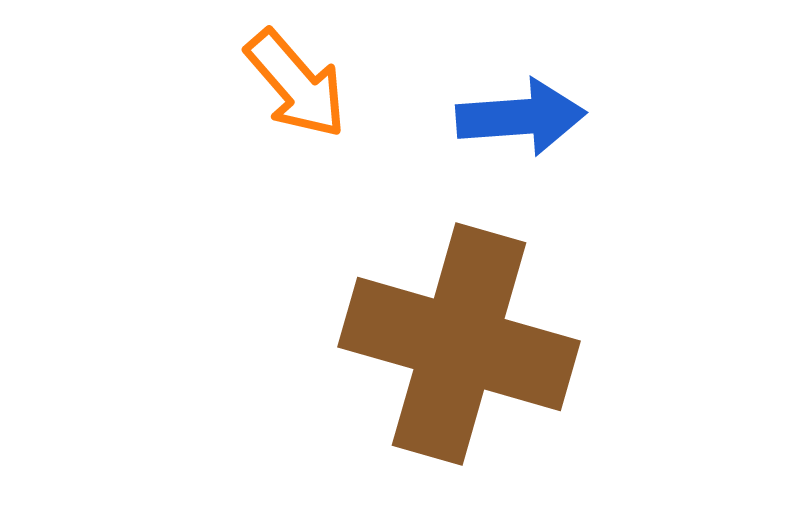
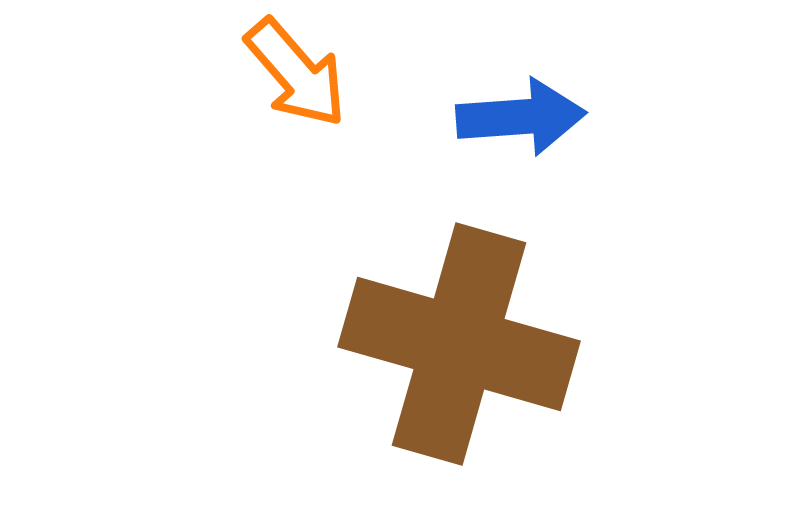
orange arrow: moved 11 px up
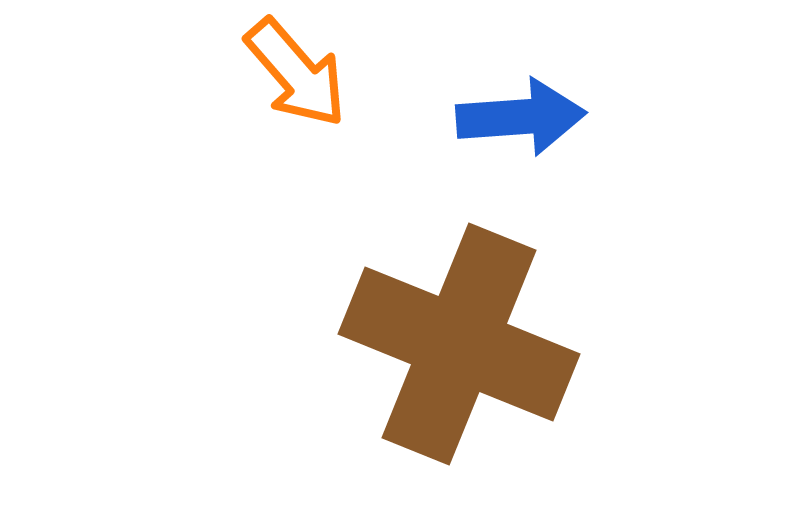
brown cross: rotated 6 degrees clockwise
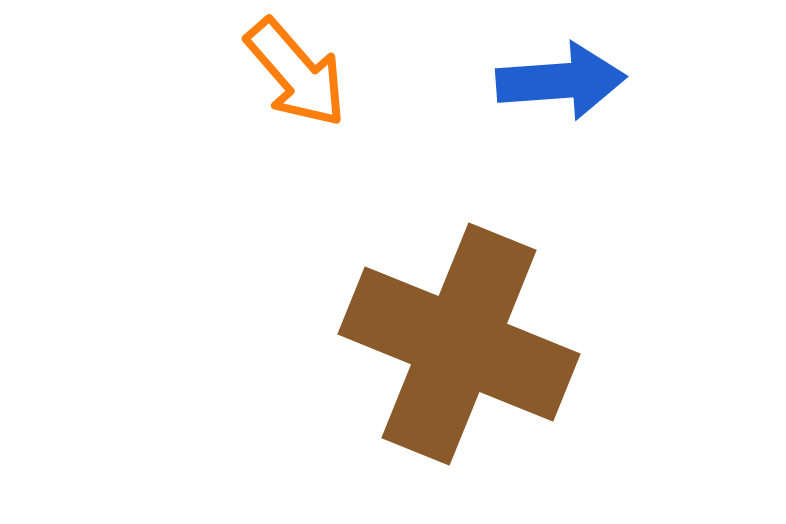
blue arrow: moved 40 px right, 36 px up
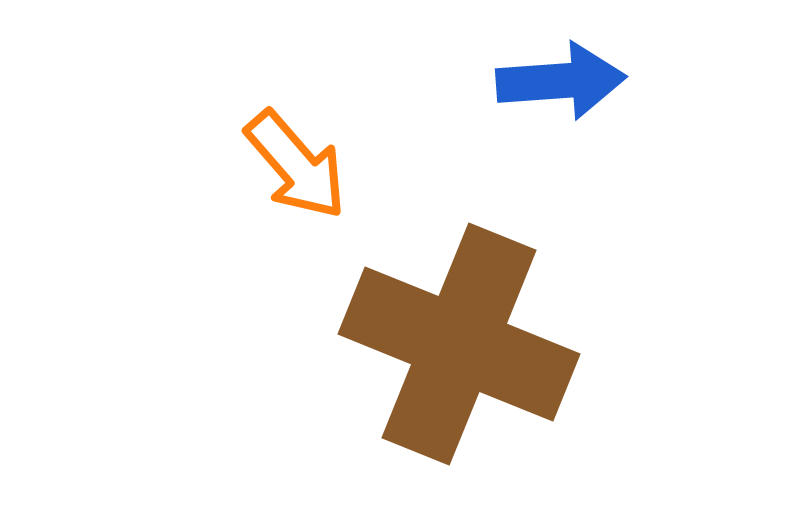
orange arrow: moved 92 px down
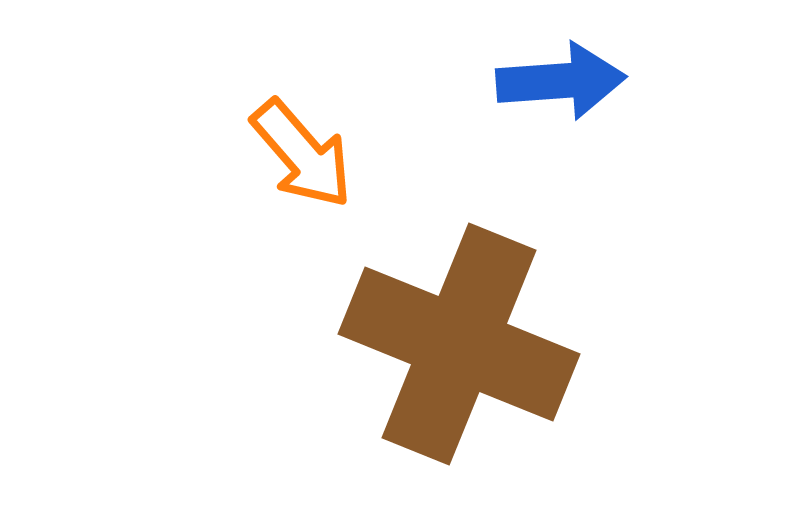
orange arrow: moved 6 px right, 11 px up
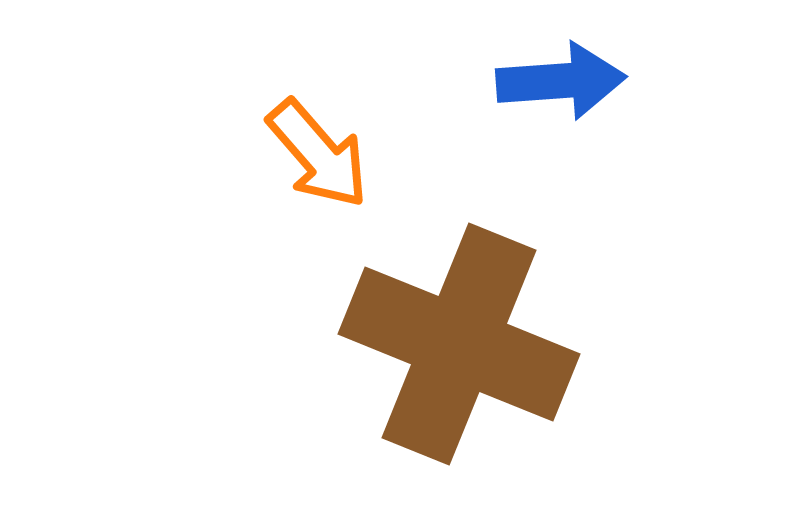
orange arrow: moved 16 px right
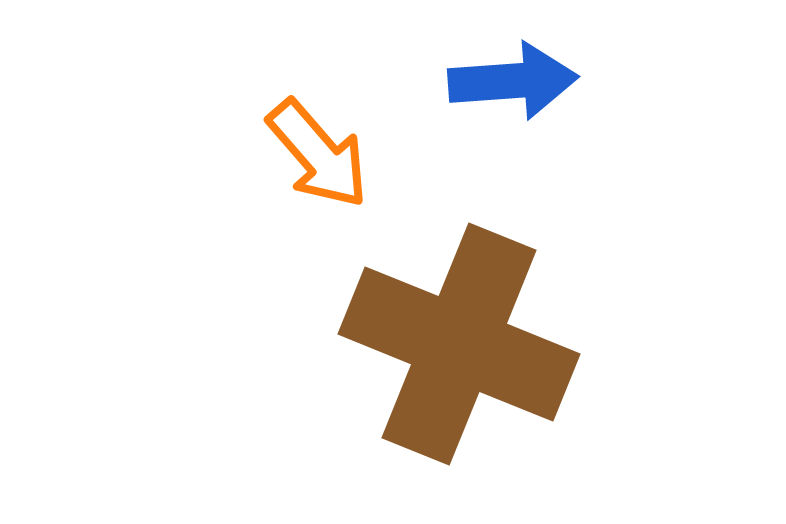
blue arrow: moved 48 px left
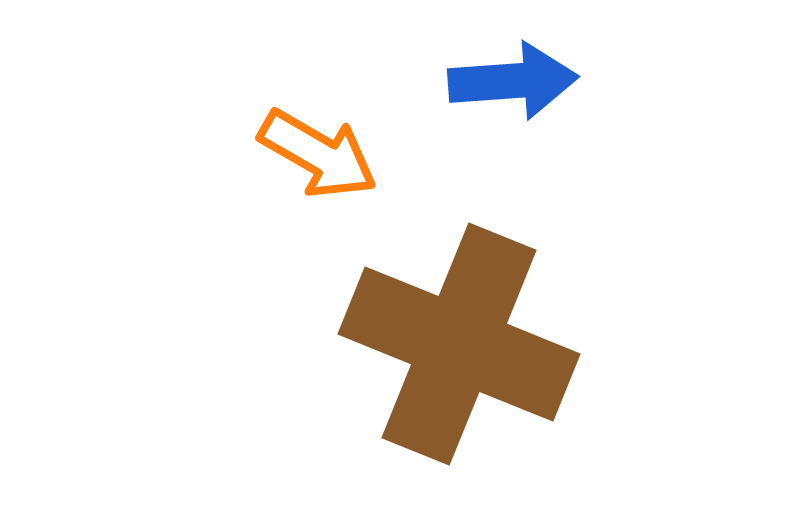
orange arrow: rotated 19 degrees counterclockwise
